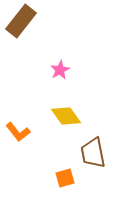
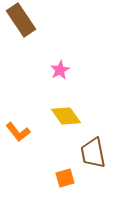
brown rectangle: moved 1 px up; rotated 72 degrees counterclockwise
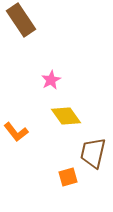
pink star: moved 9 px left, 10 px down
orange L-shape: moved 2 px left
brown trapezoid: rotated 24 degrees clockwise
orange square: moved 3 px right, 1 px up
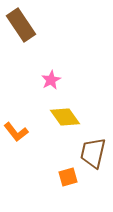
brown rectangle: moved 5 px down
yellow diamond: moved 1 px left, 1 px down
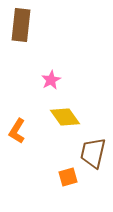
brown rectangle: rotated 40 degrees clockwise
orange L-shape: moved 1 px right, 1 px up; rotated 70 degrees clockwise
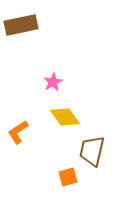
brown rectangle: rotated 72 degrees clockwise
pink star: moved 2 px right, 2 px down
orange L-shape: moved 1 px right, 1 px down; rotated 25 degrees clockwise
brown trapezoid: moved 1 px left, 2 px up
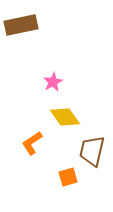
orange L-shape: moved 14 px right, 11 px down
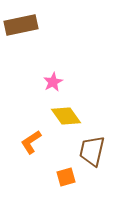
yellow diamond: moved 1 px right, 1 px up
orange L-shape: moved 1 px left, 1 px up
orange square: moved 2 px left
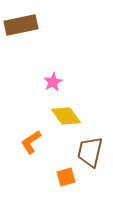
brown trapezoid: moved 2 px left, 1 px down
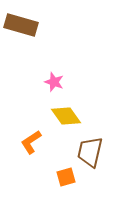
brown rectangle: rotated 28 degrees clockwise
pink star: moved 1 px right; rotated 24 degrees counterclockwise
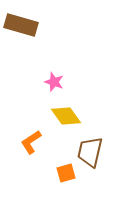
orange square: moved 4 px up
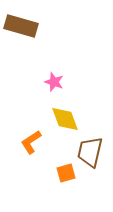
brown rectangle: moved 1 px down
yellow diamond: moved 1 px left, 3 px down; rotated 16 degrees clockwise
